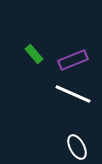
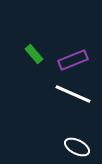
white ellipse: rotated 35 degrees counterclockwise
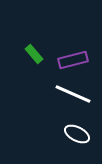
purple rectangle: rotated 8 degrees clockwise
white ellipse: moved 13 px up
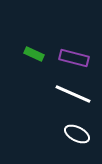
green rectangle: rotated 24 degrees counterclockwise
purple rectangle: moved 1 px right, 2 px up; rotated 28 degrees clockwise
